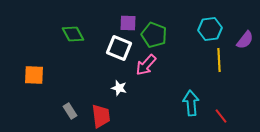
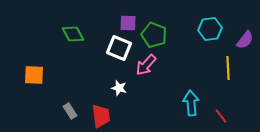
yellow line: moved 9 px right, 8 px down
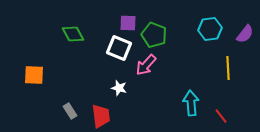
purple semicircle: moved 6 px up
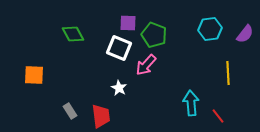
yellow line: moved 5 px down
white star: rotated 14 degrees clockwise
red line: moved 3 px left
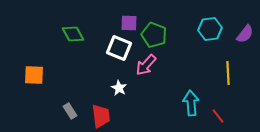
purple square: moved 1 px right
